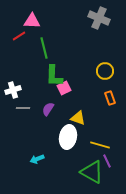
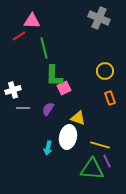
cyan arrow: moved 11 px right, 11 px up; rotated 56 degrees counterclockwise
green triangle: moved 3 px up; rotated 25 degrees counterclockwise
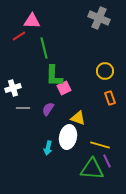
white cross: moved 2 px up
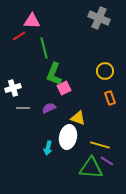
green L-shape: moved 2 px up; rotated 20 degrees clockwise
purple semicircle: moved 1 px right, 1 px up; rotated 32 degrees clockwise
purple line: rotated 32 degrees counterclockwise
green triangle: moved 1 px left, 1 px up
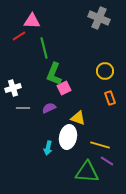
green triangle: moved 4 px left, 4 px down
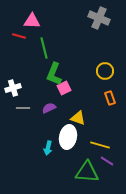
red line: rotated 48 degrees clockwise
